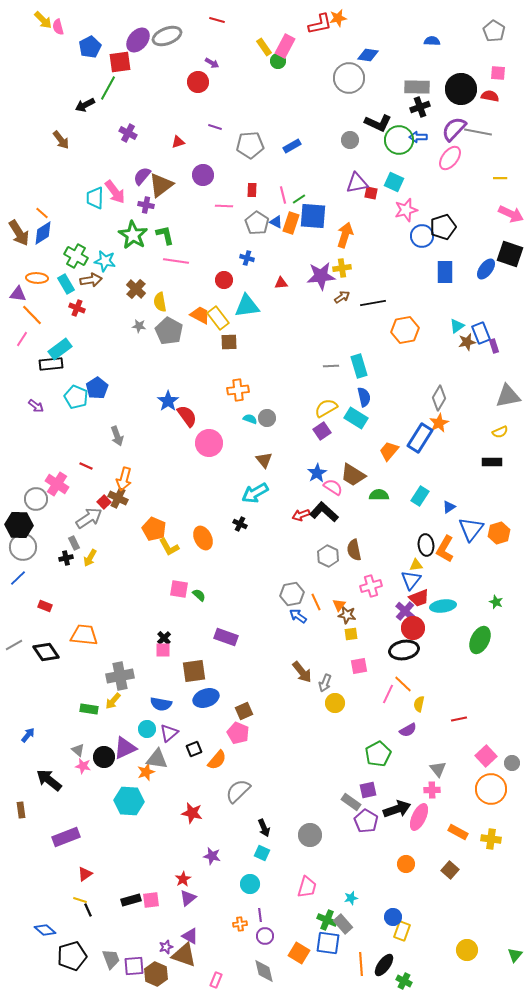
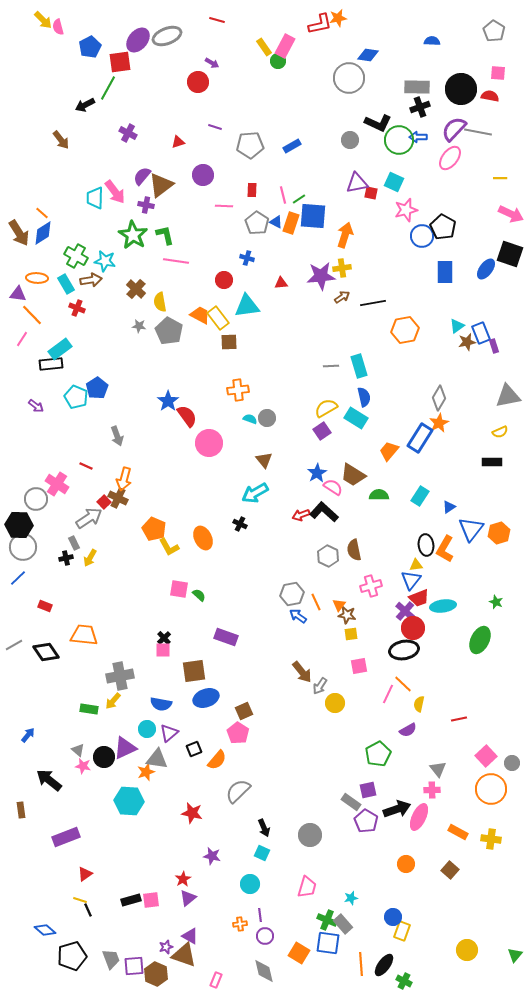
black pentagon at (443, 227): rotated 25 degrees counterclockwise
gray arrow at (325, 683): moved 5 px left, 3 px down; rotated 12 degrees clockwise
pink pentagon at (238, 733): rotated 10 degrees clockwise
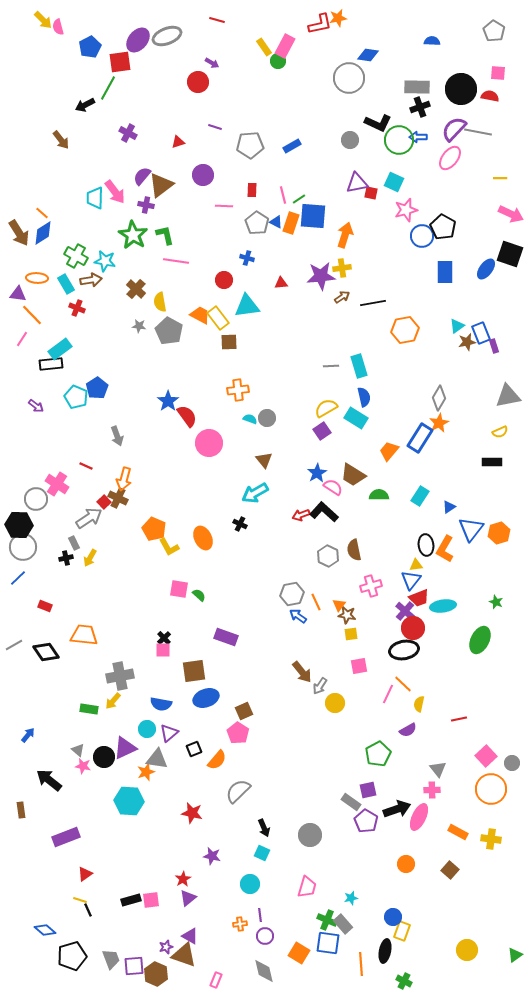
green triangle at (515, 955): rotated 14 degrees clockwise
black ellipse at (384, 965): moved 1 px right, 14 px up; rotated 25 degrees counterclockwise
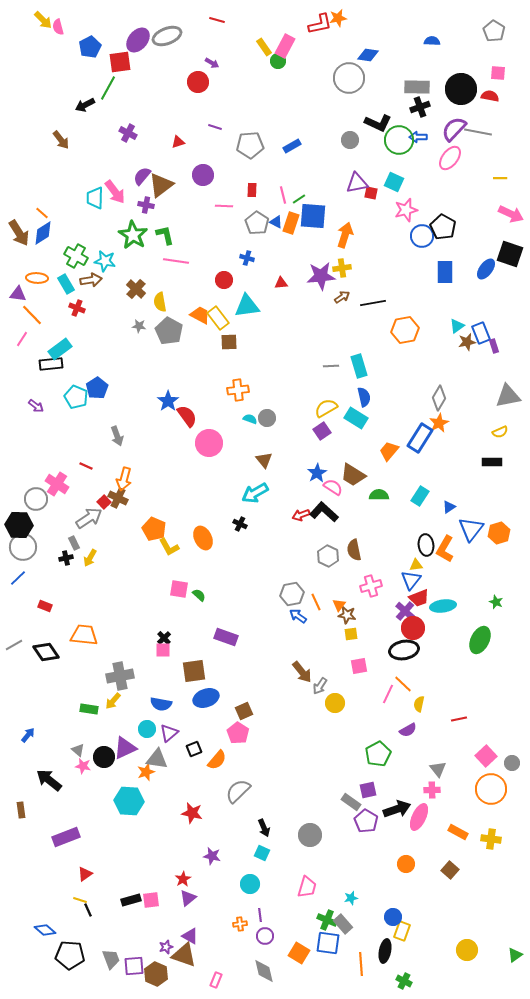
black pentagon at (72, 956): moved 2 px left, 1 px up; rotated 20 degrees clockwise
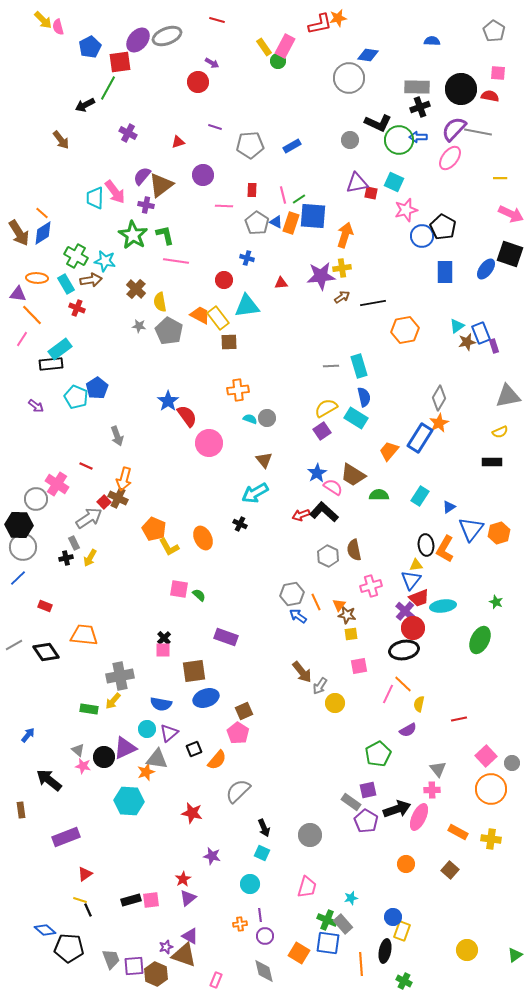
black pentagon at (70, 955): moved 1 px left, 7 px up
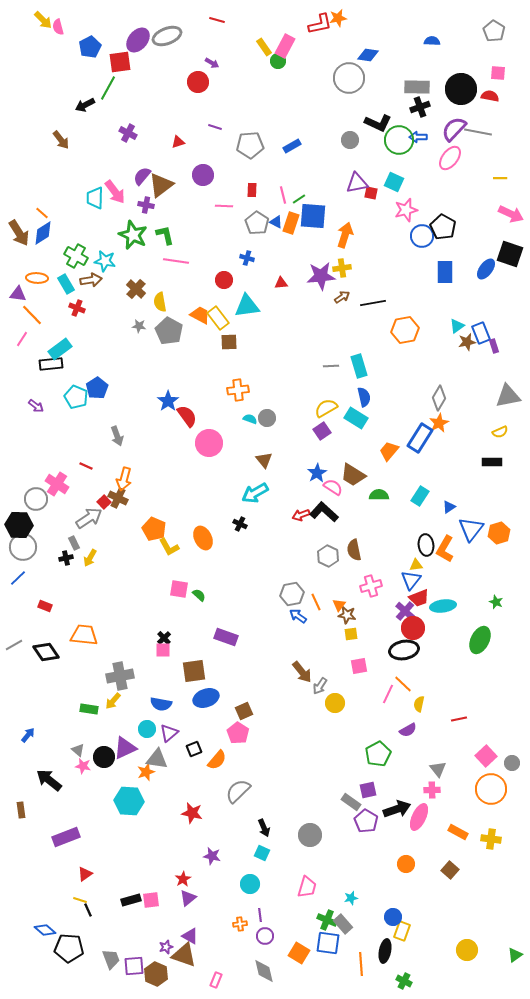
green star at (133, 235): rotated 8 degrees counterclockwise
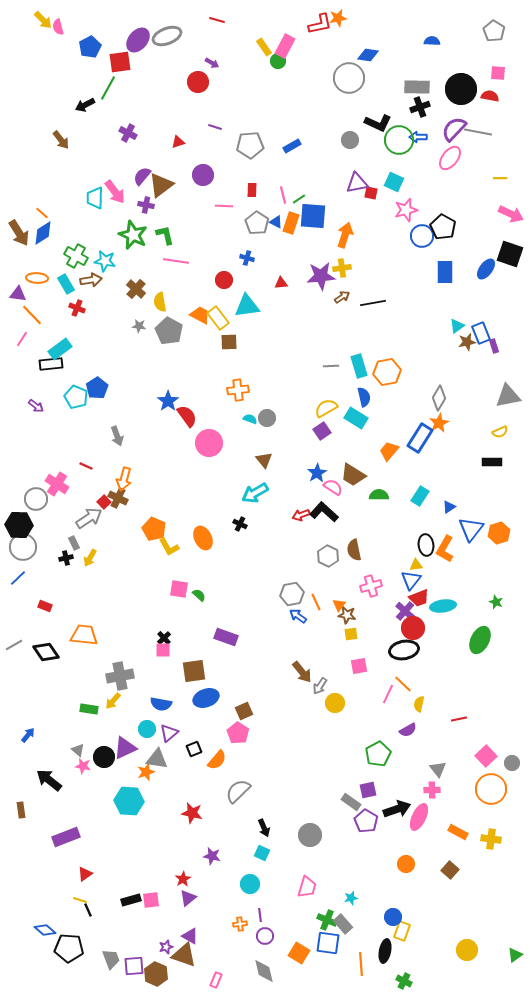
orange hexagon at (405, 330): moved 18 px left, 42 px down
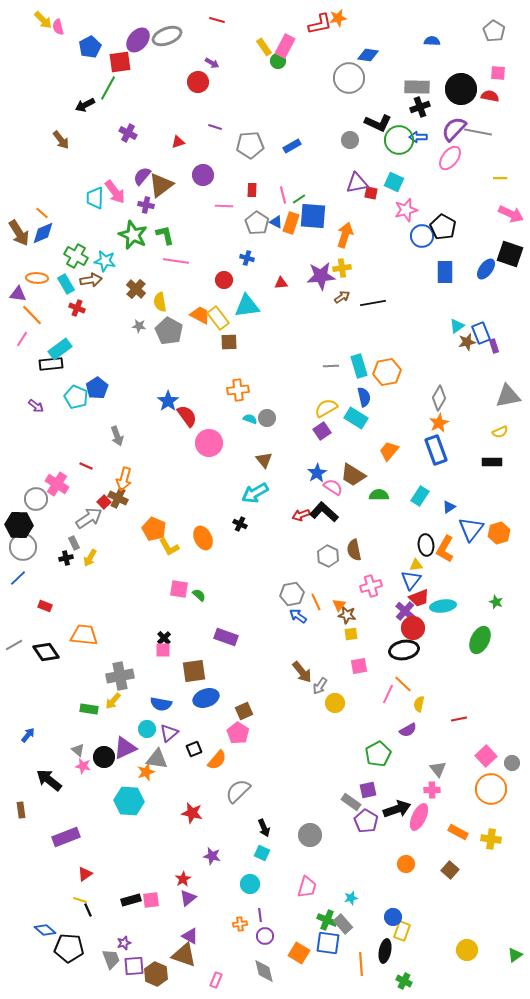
blue diamond at (43, 233): rotated 10 degrees clockwise
blue rectangle at (420, 438): moved 16 px right, 12 px down; rotated 52 degrees counterclockwise
purple star at (166, 947): moved 42 px left, 4 px up
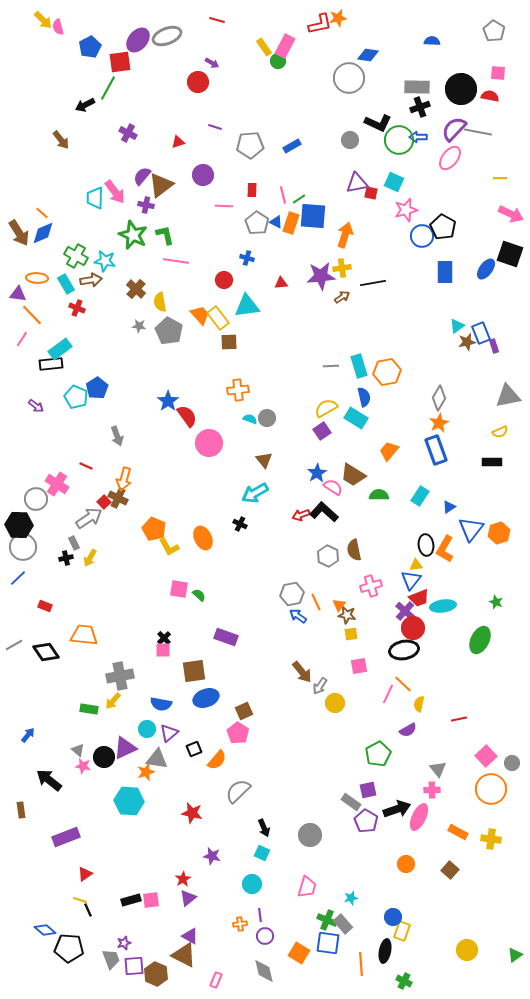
black line at (373, 303): moved 20 px up
orange trapezoid at (200, 315): rotated 20 degrees clockwise
cyan circle at (250, 884): moved 2 px right
brown triangle at (184, 955): rotated 8 degrees clockwise
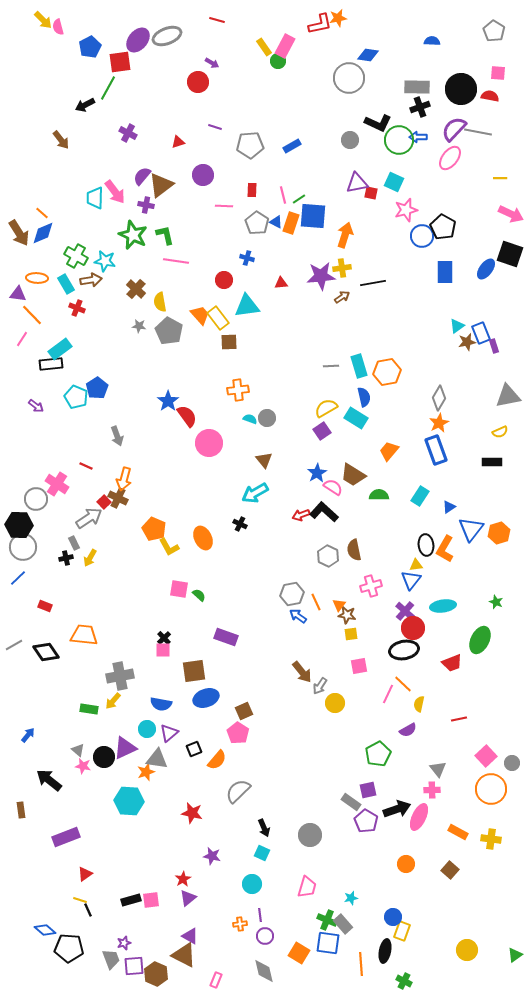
red trapezoid at (419, 598): moved 33 px right, 65 px down
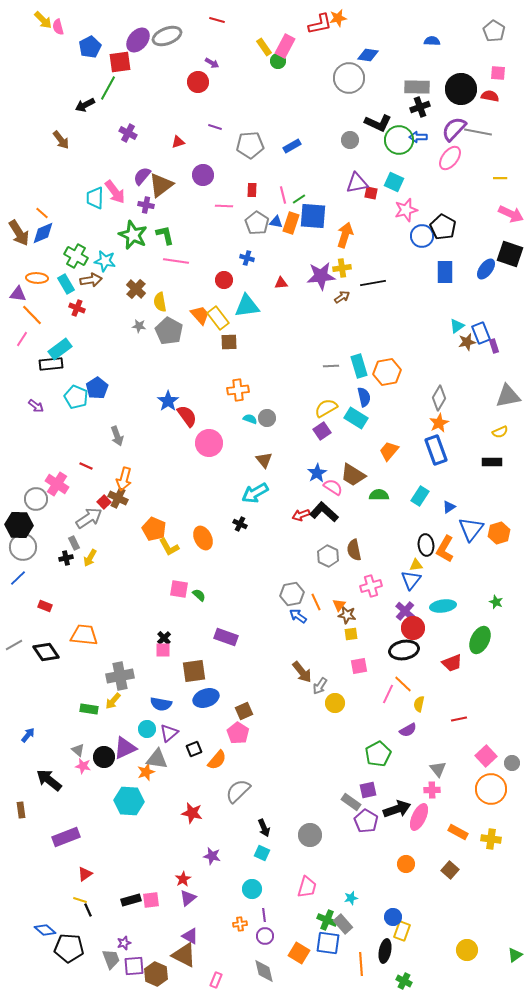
blue triangle at (276, 222): rotated 16 degrees counterclockwise
cyan circle at (252, 884): moved 5 px down
purple line at (260, 915): moved 4 px right
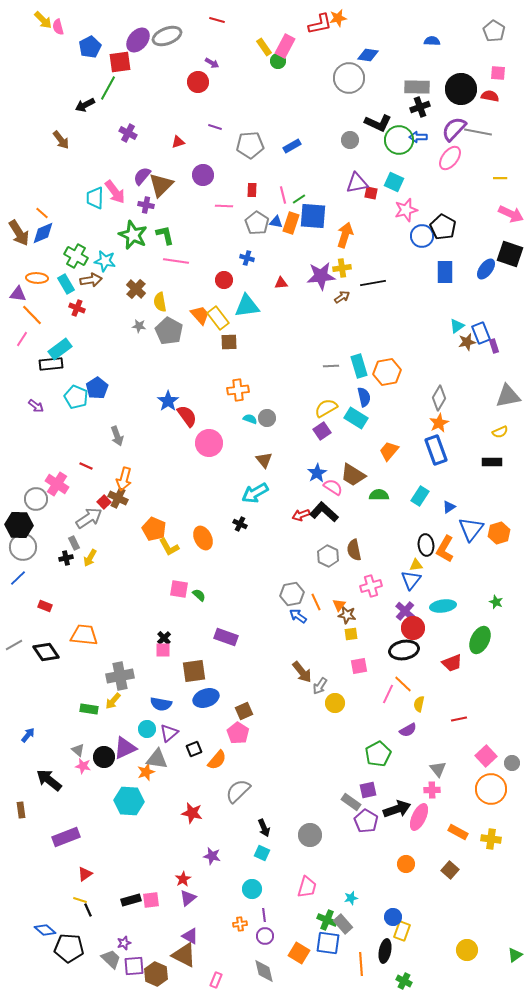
brown triangle at (161, 185): rotated 8 degrees counterclockwise
gray trapezoid at (111, 959): rotated 25 degrees counterclockwise
